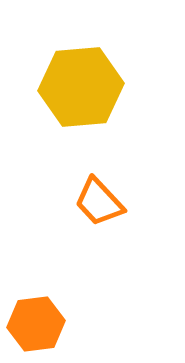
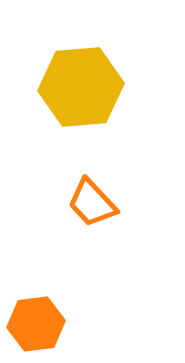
orange trapezoid: moved 7 px left, 1 px down
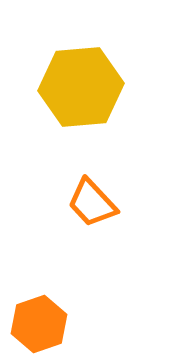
orange hexagon: moved 3 px right; rotated 12 degrees counterclockwise
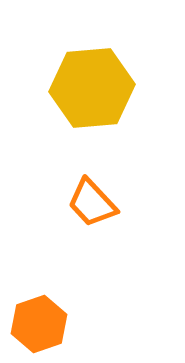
yellow hexagon: moved 11 px right, 1 px down
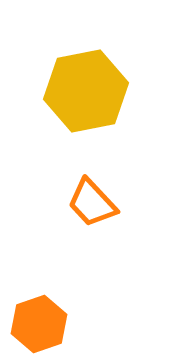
yellow hexagon: moved 6 px left, 3 px down; rotated 6 degrees counterclockwise
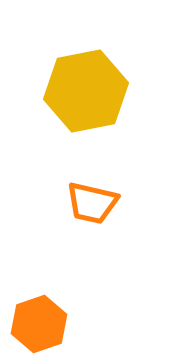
orange trapezoid: rotated 34 degrees counterclockwise
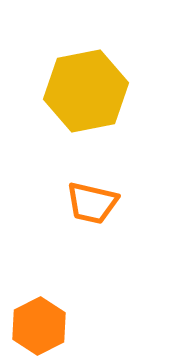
orange hexagon: moved 2 px down; rotated 8 degrees counterclockwise
